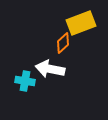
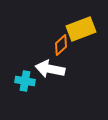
yellow rectangle: moved 6 px down
orange diamond: moved 2 px left, 2 px down
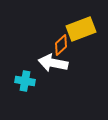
white arrow: moved 3 px right, 6 px up
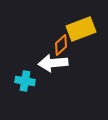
white arrow: rotated 16 degrees counterclockwise
